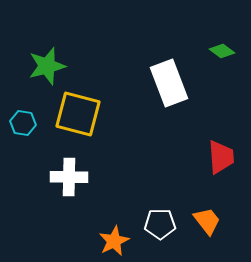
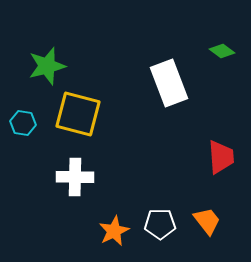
white cross: moved 6 px right
orange star: moved 10 px up
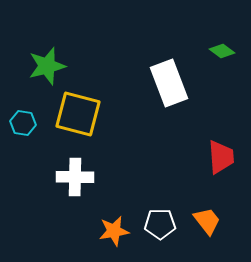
orange star: rotated 16 degrees clockwise
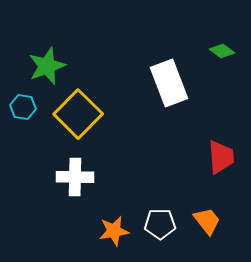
green star: rotated 6 degrees counterclockwise
yellow square: rotated 30 degrees clockwise
cyan hexagon: moved 16 px up
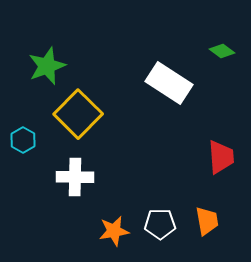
white rectangle: rotated 36 degrees counterclockwise
cyan hexagon: moved 33 px down; rotated 20 degrees clockwise
orange trapezoid: rotated 28 degrees clockwise
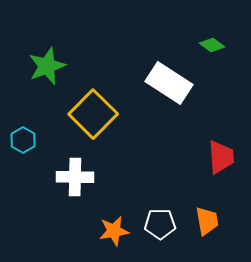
green diamond: moved 10 px left, 6 px up
yellow square: moved 15 px right
